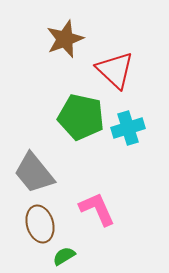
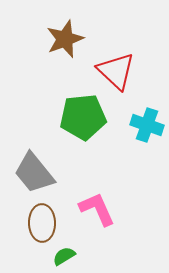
red triangle: moved 1 px right, 1 px down
green pentagon: moved 2 px right; rotated 18 degrees counterclockwise
cyan cross: moved 19 px right, 3 px up; rotated 36 degrees clockwise
brown ellipse: moved 2 px right, 1 px up; rotated 15 degrees clockwise
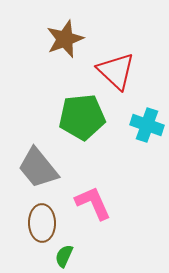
green pentagon: moved 1 px left
gray trapezoid: moved 4 px right, 5 px up
pink L-shape: moved 4 px left, 6 px up
green semicircle: rotated 35 degrees counterclockwise
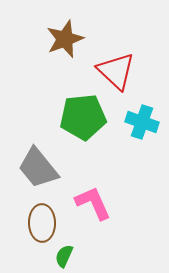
green pentagon: moved 1 px right
cyan cross: moved 5 px left, 3 px up
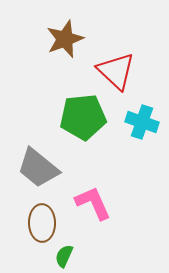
gray trapezoid: rotated 12 degrees counterclockwise
